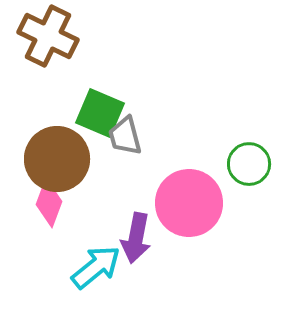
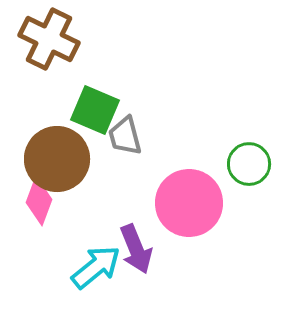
brown cross: moved 1 px right, 3 px down
green square: moved 5 px left, 3 px up
pink diamond: moved 10 px left, 2 px up
purple arrow: moved 11 px down; rotated 33 degrees counterclockwise
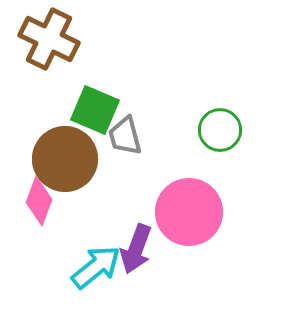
brown circle: moved 8 px right
green circle: moved 29 px left, 34 px up
pink circle: moved 9 px down
purple arrow: rotated 42 degrees clockwise
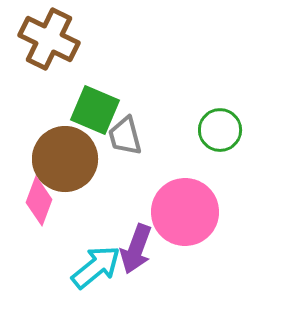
pink circle: moved 4 px left
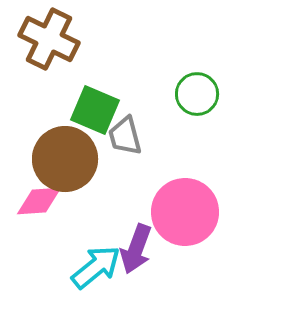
green circle: moved 23 px left, 36 px up
pink diamond: rotated 66 degrees clockwise
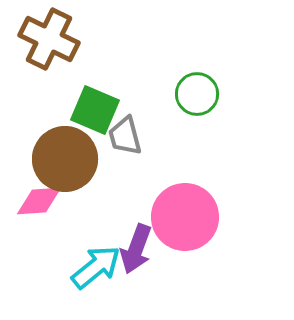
pink circle: moved 5 px down
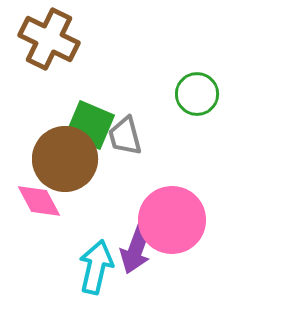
green square: moved 5 px left, 15 px down
pink diamond: rotated 66 degrees clockwise
pink circle: moved 13 px left, 3 px down
cyan arrow: rotated 38 degrees counterclockwise
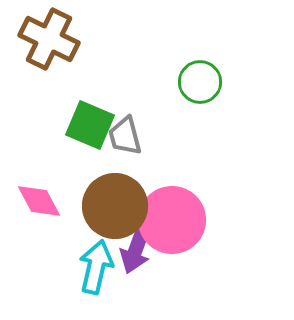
green circle: moved 3 px right, 12 px up
brown circle: moved 50 px right, 47 px down
